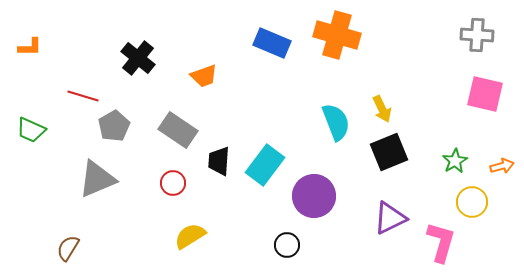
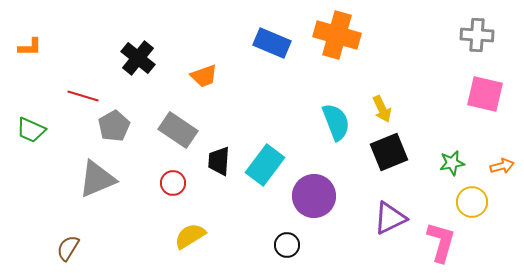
green star: moved 3 px left, 2 px down; rotated 20 degrees clockwise
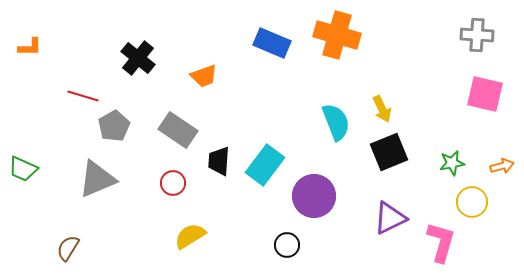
green trapezoid: moved 8 px left, 39 px down
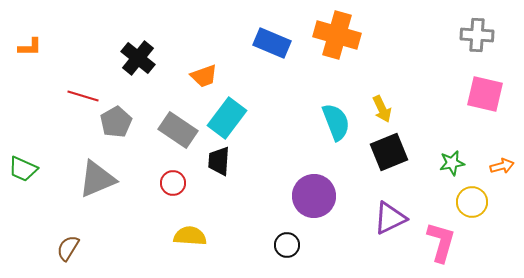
gray pentagon: moved 2 px right, 4 px up
cyan rectangle: moved 38 px left, 47 px up
yellow semicircle: rotated 36 degrees clockwise
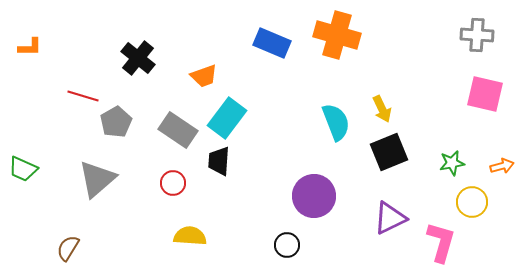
gray triangle: rotated 18 degrees counterclockwise
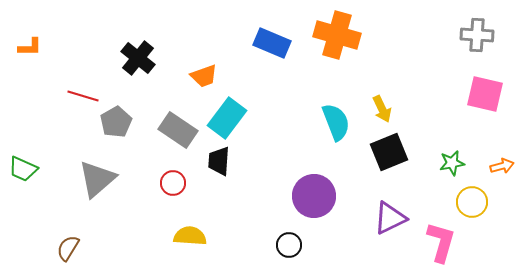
black circle: moved 2 px right
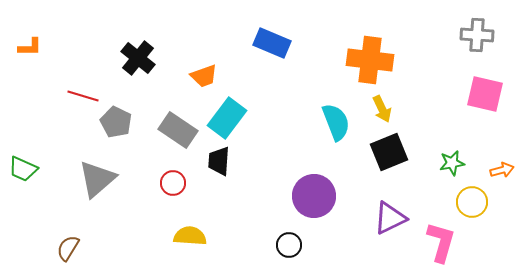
orange cross: moved 33 px right, 25 px down; rotated 9 degrees counterclockwise
gray pentagon: rotated 16 degrees counterclockwise
orange arrow: moved 4 px down
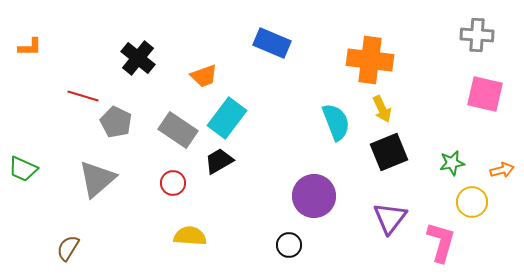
black trapezoid: rotated 56 degrees clockwise
purple triangle: rotated 27 degrees counterclockwise
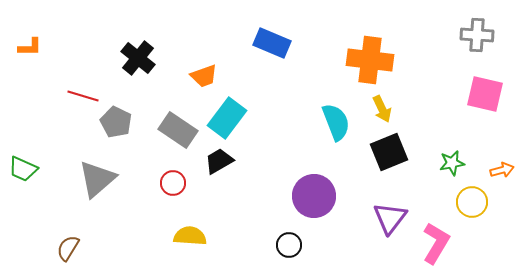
pink L-shape: moved 5 px left, 1 px down; rotated 15 degrees clockwise
